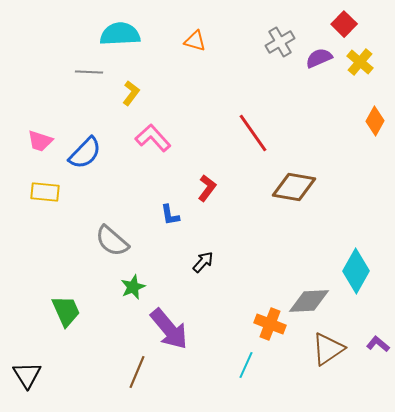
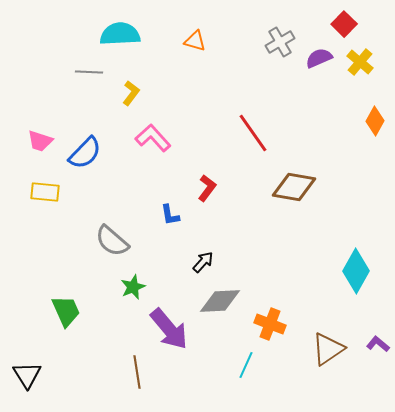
gray diamond: moved 89 px left
brown line: rotated 32 degrees counterclockwise
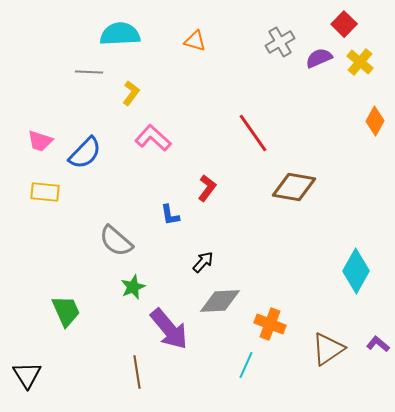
pink L-shape: rotated 6 degrees counterclockwise
gray semicircle: moved 4 px right
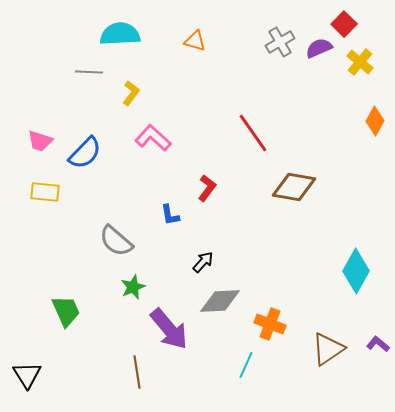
purple semicircle: moved 10 px up
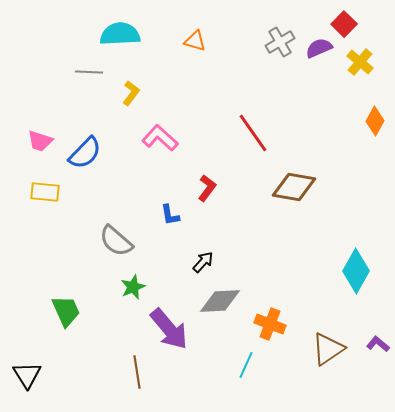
pink L-shape: moved 7 px right
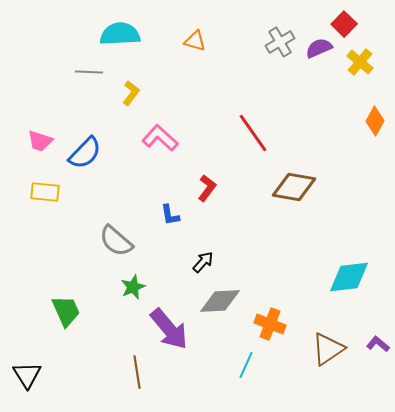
cyan diamond: moved 7 px left, 6 px down; rotated 54 degrees clockwise
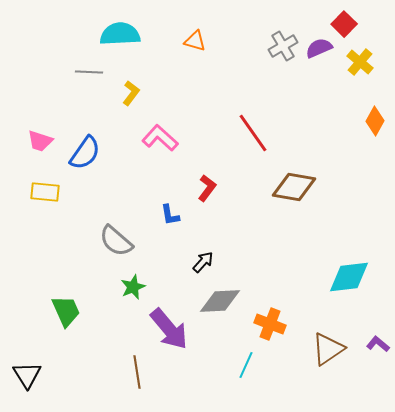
gray cross: moved 3 px right, 4 px down
blue semicircle: rotated 9 degrees counterclockwise
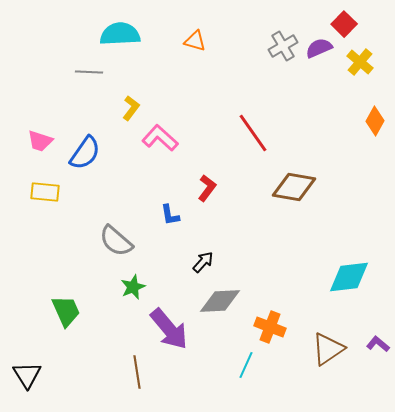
yellow L-shape: moved 15 px down
orange cross: moved 3 px down
